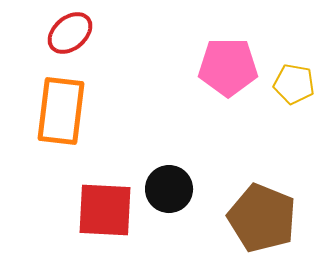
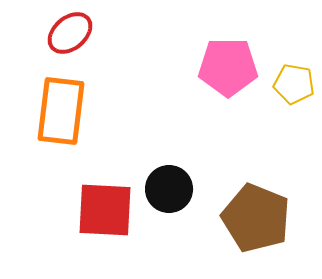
brown pentagon: moved 6 px left
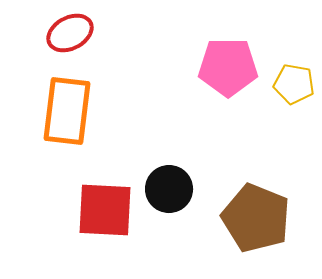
red ellipse: rotated 12 degrees clockwise
orange rectangle: moved 6 px right
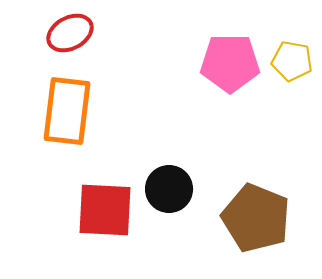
pink pentagon: moved 2 px right, 4 px up
yellow pentagon: moved 2 px left, 23 px up
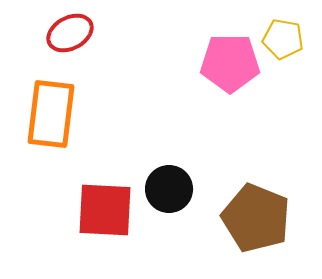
yellow pentagon: moved 9 px left, 22 px up
orange rectangle: moved 16 px left, 3 px down
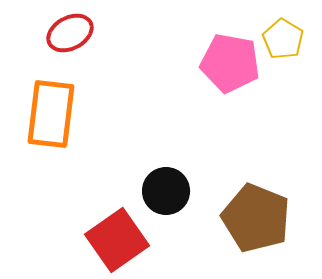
yellow pentagon: rotated 21 degrees clockwise
pink pentagon: rotated 10 degrees clockwise
black circle: moved 3 px left, 2 px down
red square: moved 12 px right, 30 px down; rotated 38 degrees counterclockwise
